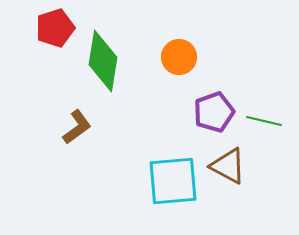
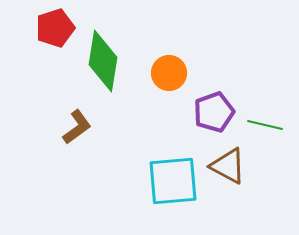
orange circle: moved 10 px left, 16 px down
green line: moved 1 px right, 4 px down
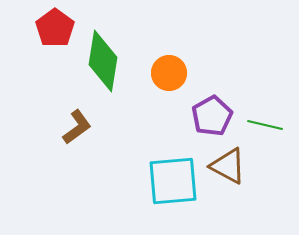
red pentagon: rotated 18 degrees counterclockwise
purple pentagon: moved 2 px left, 4 px down; rotated 9 degrees counterclockwise
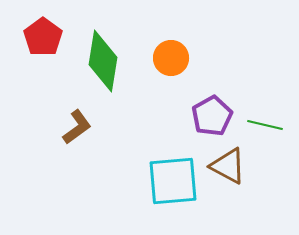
red pentagon: moved 12 px left, 9 px down
orange circle: moved 2 px right, 15 px up
